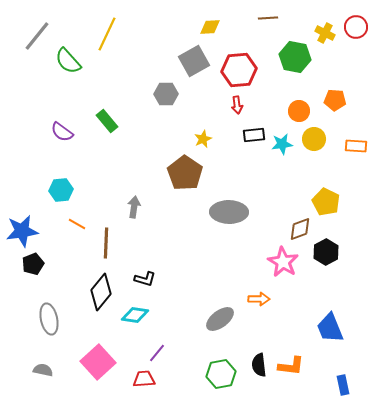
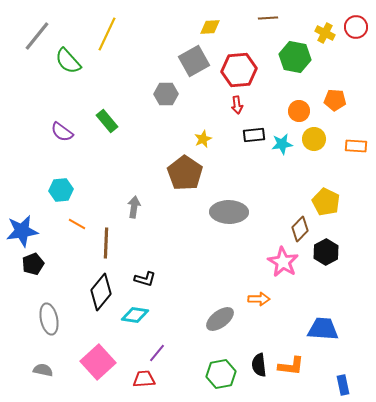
brown diamond at (300, 229): rotated 25 degrees counterclockwise
blue trapezoid at (330, 328): moved 7 px left, 1 px down; rotated 116 degrees clockwise
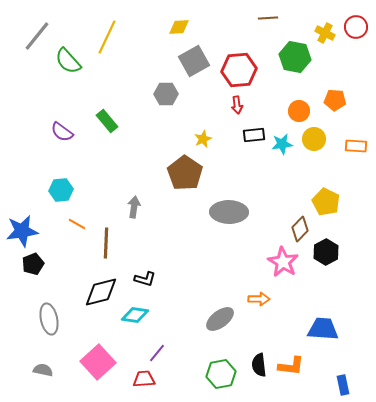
yellow diamond at (210, 27): moved 31 px left
yellow line at (107, 34): moved 3 px down
black diamond at (101, 292): rotated 36 degrees clockwise
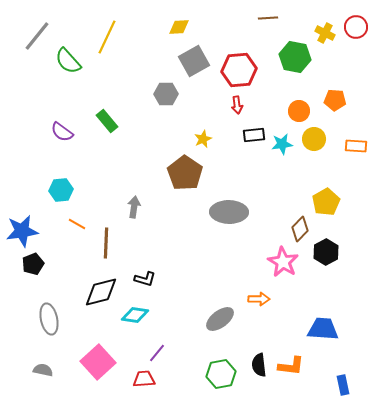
yellow pentagon at (326, 202): rotated 16 degrees clockwise
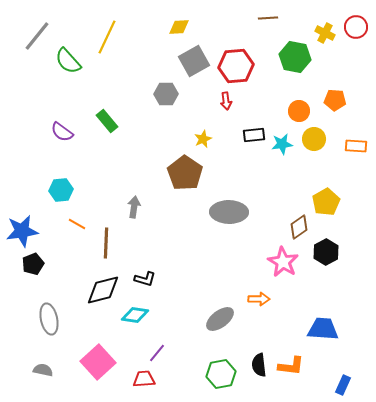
red hexagon at (239, 70): moved 3 px left, 4 px up
red arrow at (237, 105): moved 11 px left, 4 px up
brown diamond at (300, 229): moved 1 px left, 2 px up; rotated 10 degrees clockwise
black diamond at (101, 292): moved 2 px right, 2 px up
blue rectangle at (343, 385): rotated 36 degrees clockwise
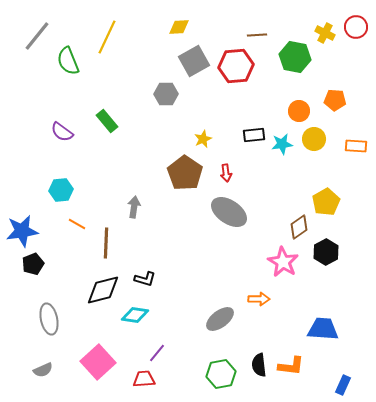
brown line at (268, 18): moved 11 px left, 17 px down
green semicircle at (68, 61): rotated 20 degrees clockwise
red arrow at (226, 101): moved 72 px down
gray ellipse at (229, 212): rotated 33 degrees clockwise
gray semicircle at (43, 370): rotated 144 degrees clockwise
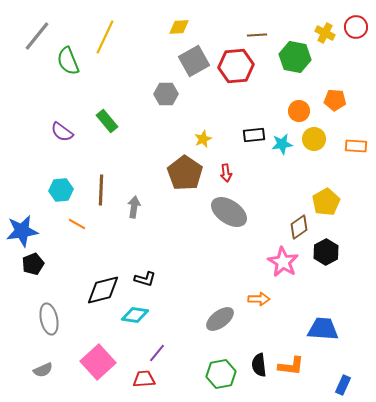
yellow line at (107, 37): moved 2 px left
brown line at (106, 243): moved 5 px left, 53 px up
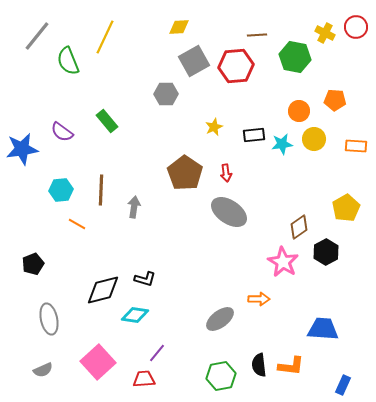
yellow star at (203, 139): moved 11 px right, 12 px up
yellow pentagon at (326, 202): moved 20 px right, 6 px down
blue star at (22, 231): moved 82 px up
green hexagon at (221, 374): moved 2 px down
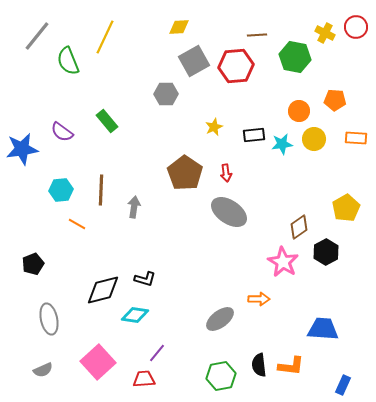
orange rectangle at (356, 146): moved 8 px up
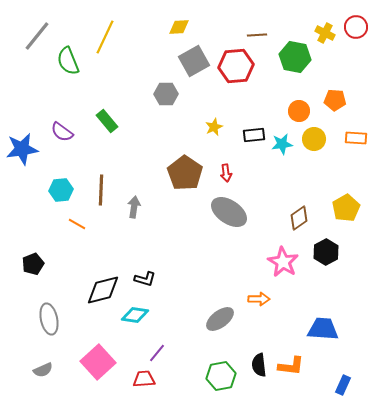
brown diamond at (299, 227): moved 9 px up
